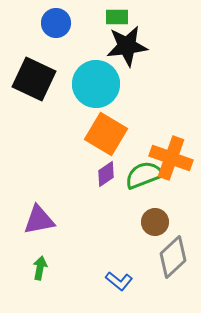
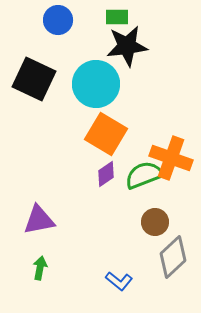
blue circle: moved 2 px right, 3 px up
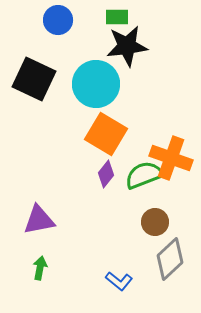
purple diamond: rotated 16 degrees counterclockwise
gray diamond: moved 3 px left, 2 px down
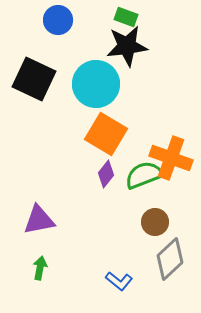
green rectangle: moved 9 px right; rotated 20 degrees clockwise
